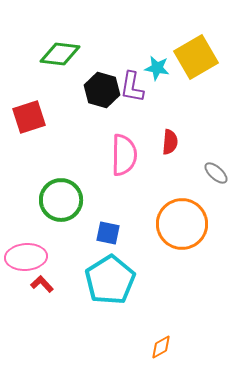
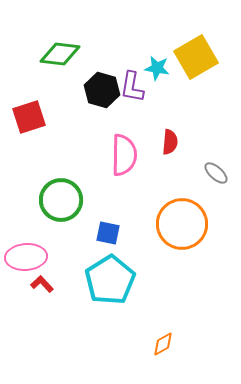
orange diamond: moved 2 px right, 3 px up
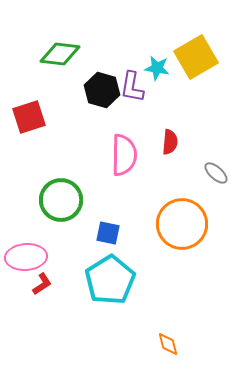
red L-shape: rotated 100 degrees clockwise
orange diamond: moved 5 px right; rotated 75 degrees counterclockwise
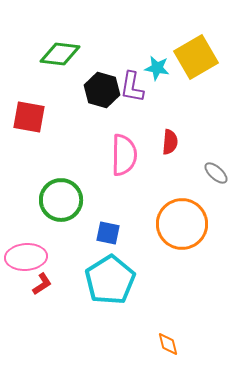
red square: rotated 28 degrees clockwise
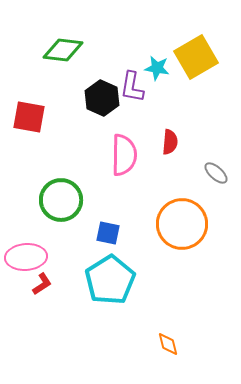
green diamond: moved 3 px right, 4 px up
black hexagon: moved 8 px down; rotated 8 degrees clockwise
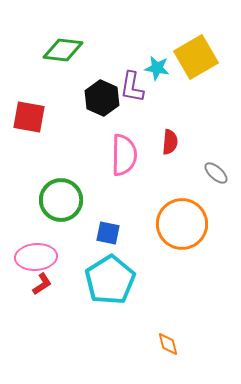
pink ellipse: moved 10 px right
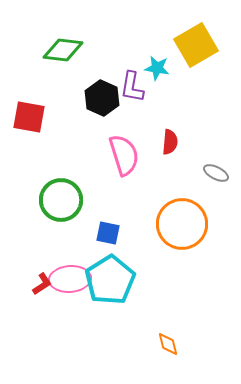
yellow square: moved 12 px up
pink semicircle: rotated 18 degrees counterclockwise
gray ellipse: rotated 15 degrees counterclockwise
pink ellipse: moved 34 px right, 22 px down
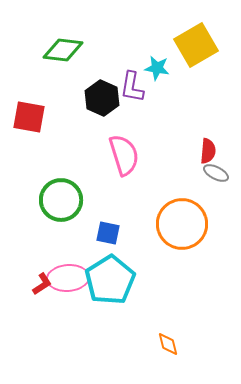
red semicircle: moved 38 px right, 9 px down
pink ellipse: moved 2 px left, 1 px up
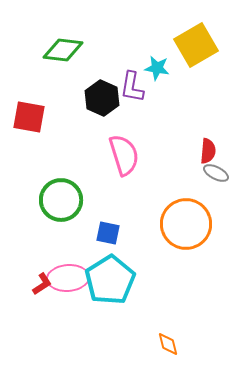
orange circle: moved 4 px right
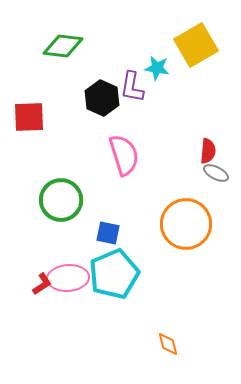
green diamond: moved 4 px up
red square: rotated 12 degrees counterclockwise
cyan pentagon: moved 4 px right, 6 px up; rotated 9 degrees clockwise
